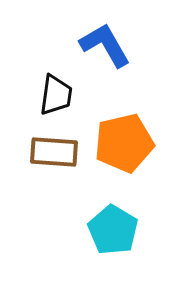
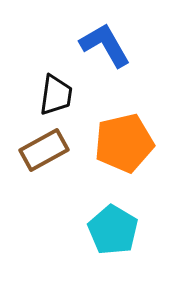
brown rectangle: moved 10 px left, 2 px up; rotated 33 degrees counterclockwise
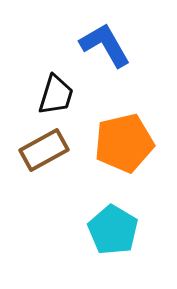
black trapezoid: rotated 9 degrees clockwise
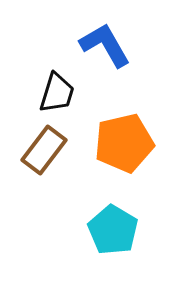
black trapezoid: moved 1 px right, 2 px up
brown rectangle: rotated 24 degrees counterclockwise
